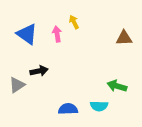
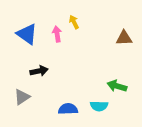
gray triangle: moved 5 px right, 12 px down
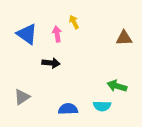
black arrow: moved 12 px right, 8 px up; rotated 18 degrees clockwise
cyan semicircle: moved 3 px right
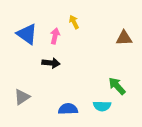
pink arrow: moved 2 px left, 2 px down; rotated 21 degrees clockwise
green arrow: rotated 30 degrees clockwise
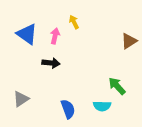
brown triangle: moved 5 px right, 3 px down; rotated 30 degrees counterclockwise
gray triangle: moved 1 px left, 2 px down
blue semicircle: rotated 72 degrees clockwise
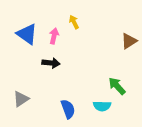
pink arrow: moved 1 px left
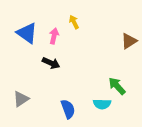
blue triangle: moved 1 px up
black arrow: rotated 18 degrees clockwise
cyan semicircle: moved 2 px up
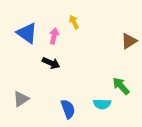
green arrow: moved 4 px right
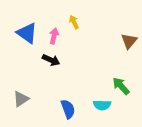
brown triangle: rotated 18 degrees counterclockwise
black arrow: moved 3 px up
cyan semicircle: moved 1 px down
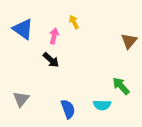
blue triangle: moved 4 px left, 4 px up
black arrow: rotated 18 degrees clockwise
gray triangle: rotated 18 degrees counterclockwise
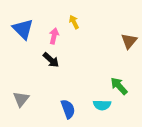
blue triangle: rotated 10 degrees clockwise
green arrow: moved 2 px left
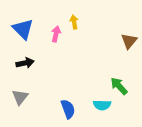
yellow arrow: rotated 16 degrees clockwise
pink arrow: moved 2 px right, 2 px up
black arrow: moved 26 px left, 3 px down; rotated 54 degrees counterclockwise
gray triangle: moved 1 px left, 2 px up
